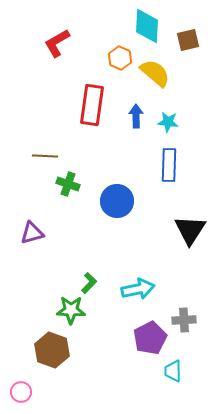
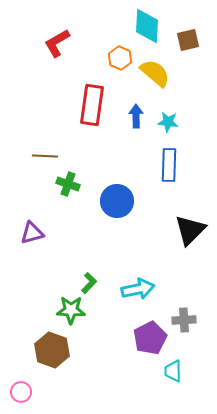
black triangle: rotated 12 degrees clockwise
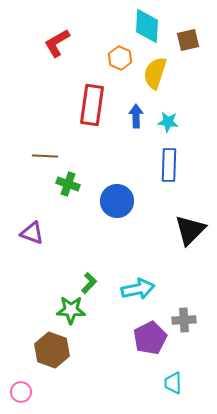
yellow semicircle: rotated 112 degrees counterclockwise
purple triangle: rotated 35 degrees clockwise
cyan trapezoid: moved 12 px down
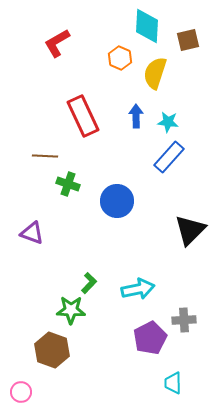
red rectangle: moved 9 px left, 11 px down; rotated 33 degrees counterclockwise
blue rectangle: moved 8 px up; rotated 40 degrees clockwise
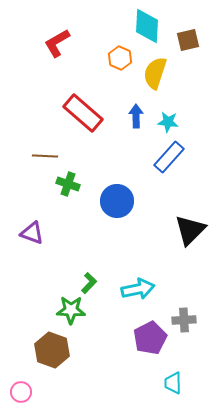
red rectangle: moved 3 px up; rotated 24 degrees counterclockwise
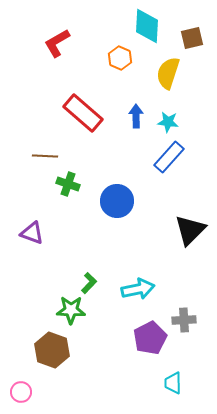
brown square: moved 4 px right, 2 px up
yellow semicircle: moved 13 px right
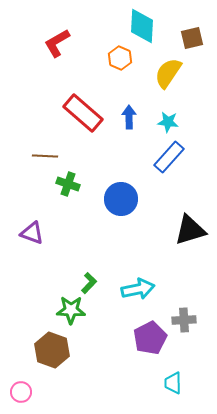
cyan diamond: moved 5 px left
yellow semicircle: rotated 16 degrees clockwise
blue arrow: moved 7 px left, 1 px down
blue circle: moved 4 px right, 2 px up
black triangle: rotated 28 degrees clockwise
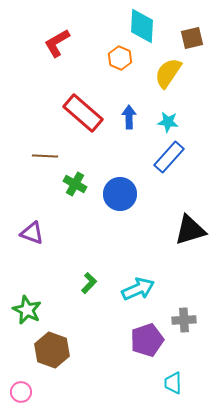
green cross: moved 7 px right; rotated 10 degrees clockwise
blue circle: moved 1 px left, 5 px up
cyan arrow: rotated 12 degrees counterclockwise
green star: moved 44 px left; rotated 24 degrees clockwise
purple pentagon: moved 3 px left, 2 px down; rotated 8 degrees clockwise
